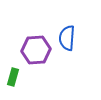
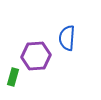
purple hexagon: moved 6 px down
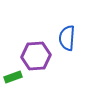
green rectangle: rotated 54 degrees clockwise
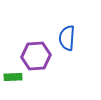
green rectangle: rotated 18 degrees clockwise
